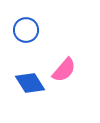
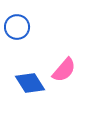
blue circle: moved 9 px left, 3 px up
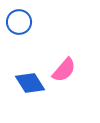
blue circle: moved 2 px right, 5 px up
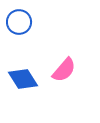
blue diamond: moved 7 px left, 4 px up
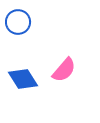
blue circle: moved 1 px left
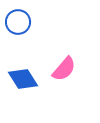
pink semicircle: moved 1 px up
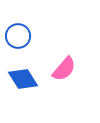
blue circle: moved 14 px down
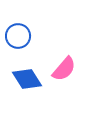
blue diamond: moved 4 px right
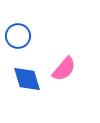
blue diamond: rotated 16 degrees clockwise
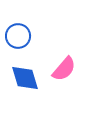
blue diamond: moved 2 px left, 1 px up
